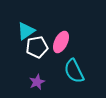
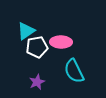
pink ellipse: rotated 65 degrees clockwise
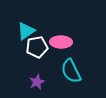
cyan semicircle: moved 3 px left
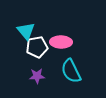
cyan triangle: rotated 36 degrees counterclockwise
purple star: moved 6 px up; rotated 21 degrees clockwise
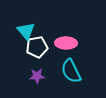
pink ellipse: moved 5 px right, 1 px down
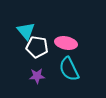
pink ellipse: rotated 10 degrees clockwise
white pentagon: rotated 20 degrees clockwise
cyan semicircle: moved 2 px left, 2 px up
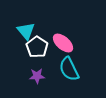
pink ellipse: moved 3 px left; rotated 30 degrees clockwise
white pentagon: rotated 25 degrees clockwise
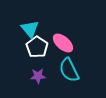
cyan triangle: moved 4 px right, 2 px up
cyan semicircle: moved 1 px down
purple star: moved 1 px right
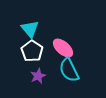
pink ellipse: moved 5 px down
white pentagon: moved 5 px left, 4 px down
purple star: rotated 21 degrees counterclockwise
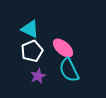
cyan triangle: rotated 24 degrees counterclockwise
white pentagon: rotated 15 degrees clockwise
